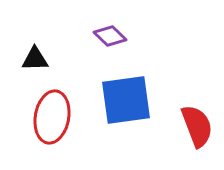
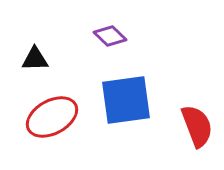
red ellipse: rotated 51 degrees clockwise
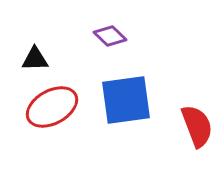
red ellipse: moved 10 px up
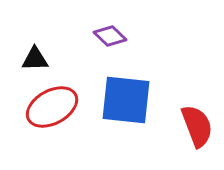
blue square: rotated 14 degrees clockwise
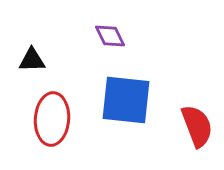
purple diamond: rotated 20 degrees clockwise
black triangle: moved 3 px left, 1 px down
red ellipse: moved 12 px down; rotated 57 degrees counterclockwise
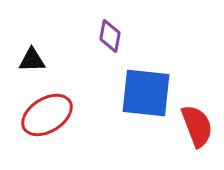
purple diamond: rotated 36 degrees clockwise
blue square: moved 20 px right, 7 px up
red ellipse: moved 5 px left, 4 px up; rotated 54 degrees clockwise
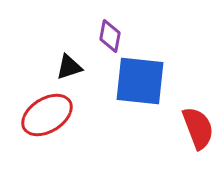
black triangle: moved 37 px right, 7 px down; rotated 16 degrees counterclockwise
blue square: moved 6 px left, 12 px up
red semicircle: moved 1 px right, 2 px down
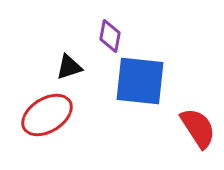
red semicircle: rotated 12 degrees counterclockwise
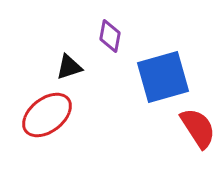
blue square: moved 23 px right, 4 px up; rotated 22 degrees counterclockwise
red ellipse: rotated 6 degrees counterclockwise
